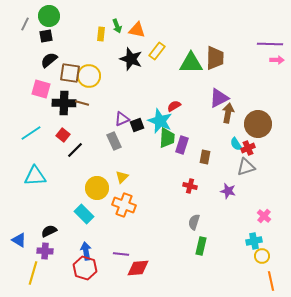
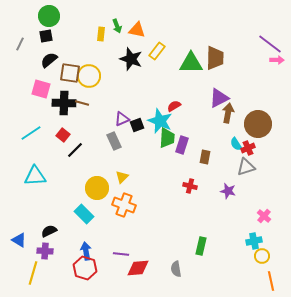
gray line at (25, 24): moved 5 px left, 20 px down
purple line at (270, 44): rotated 35 degrees clockwise
gray semicircle at (194, 222): moved 18 px left, 47 px down; rotated 28 degrees counterclockwise
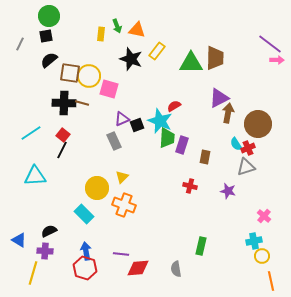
pink square at (41, 89): moved 68 px right
black line at (75, 150): moved 13 px left; rotated 18 degrees counterclockwise
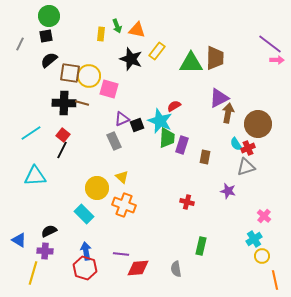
yellow triangle at (122, 177): rotated 32 degrees counterclockwise
red cross at (190, 186): moved 3 px left, 16 px down
cyan cross at (254, 241): moved 2 px up; rotated 21 degrees counterclockwise
orange line at (271, 281): moved 4 px right, 1 px up
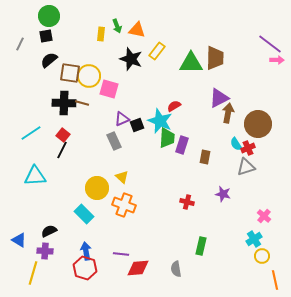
purple star at (228, 191): moved 5 px left, 3 px down
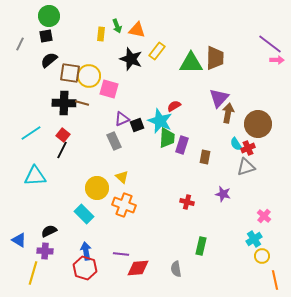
purple triangle at (219, 98): rotated 20 degrees counterclockwise
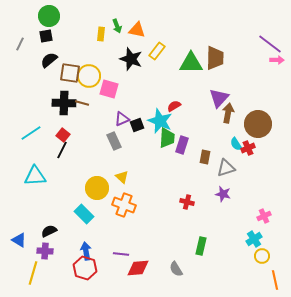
gray triangle at (246, 167): moved 20 px left, 1 px down
pink cross at (264, 216): rotated 24 degrees clockwise
gray semicircle at (176, 269): rotated 21 degrees counterclockwise
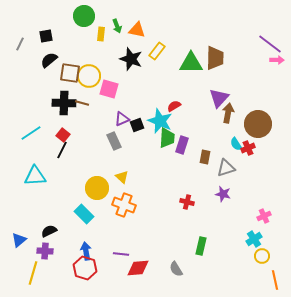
green circle at (49, 16): moved 35 px right
blue triangle at (19, 240): rotated 49 degrees clockwise
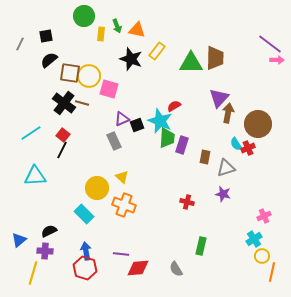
black cross at (64, 103): rotated 35 degrees clockwise
orange line at (275, 280): moved 3 px left, 8 px up; rotated 24 degrees clockwise
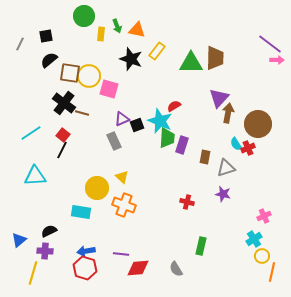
brown line at (82, 103): moved 10 px down
cyan rectangle at (84, 214): moved 3 px left, 2 px up; rotated 36 degrees counterclockwise
blue arrow at (86, 251): rotated 90 degrees counterclockwise
